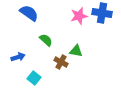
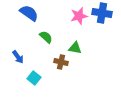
green semicircle: moved 3 px up
green triangle: moved 1 px left, 3 px up
blue arrow: rotated 72 degrees clockwise
brown cross: rotated 16 degrees counterclockwise
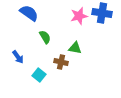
green semicircle: moved 1 px left; rotated 16 degrees clockwise
cyan square: moved 5 px right, 3 px up
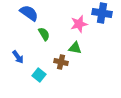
pink star: moved 8 px down
green semicircle: moved 1 px left, 3 px up
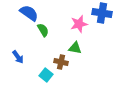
green semicircle: moved 1 px left, 4 px up
cyan square: moved 7 px right
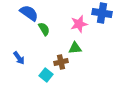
green semicircle: moved 1 px right, 1 px up
green triangle: rotated 16 degrees counterclockwise
blue arrow: moved 1 px right, 1 px down
brown cross: rotated 24 degrees counterclockwise
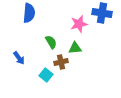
blue semicircle: rotated 60 degrees clockwise
green semicircle: moved 7 px right, 13 px down
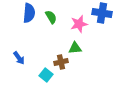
green semicircle: moved 25 px up
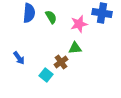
brown cross: rotated 24 degrees counterclockwise
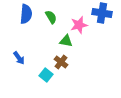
blue semicircle: moved 3 px left, 1 px down
pink star: moved 1 px down
green triangle: moved 9 px left, 7 px up; rotated 16 degrees clockwise
brown cross: rotated 16 degrees counterclockwise
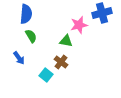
blue cross: rotated 24 degrees counterclockwise
green semicircle: moved 20 px left, 19 px down
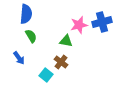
blue cross: moved 9 px down
